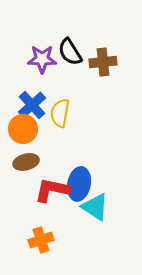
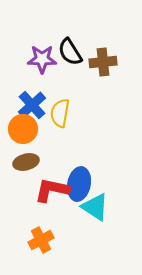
orange cross: rotated 10 degrees counterclockwise
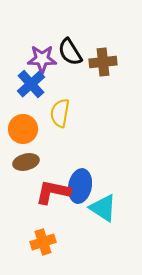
blue cross: moved 1 px left, 21 px up
blue ellipse: moved 1 px right, 2 px down
red L-shape: moved 1 px right, 2 px down
cyan triangle: moved 8 px right, 1 px down
orange cross: moved 2 px right, 2 px down; rotated 10 degrees clockwise
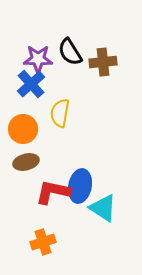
purple star: moved 4 px left
